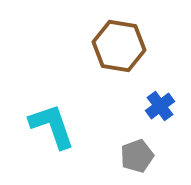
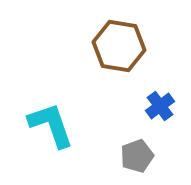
cyan L-shape: moved 1 px left, 1 px up
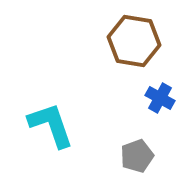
brown hexagon: moved 15 px right, 5 px up
blue cross: moved 8 px up; rotated 24 degrees counterclockwise
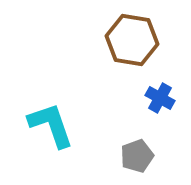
brown hexagon: moved 2 px left, 1 px up
